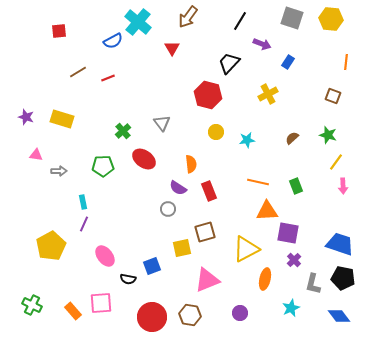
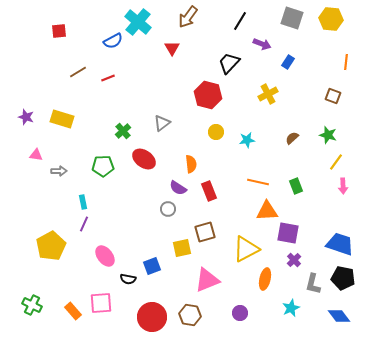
gray triangle at (162, 123): rotated 30 degrees clockwise
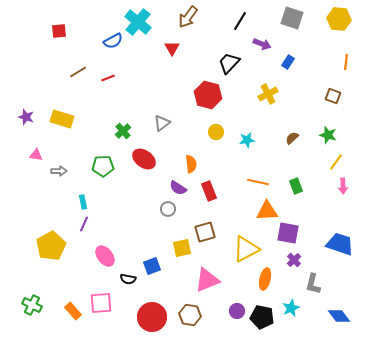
yellow hexagon at (331, 19): moved 8 px right
black pentagon at (343, 278): moved 81 px left, 39 px down
purple circle at (240, 313): moved 3 px left, 2 px up
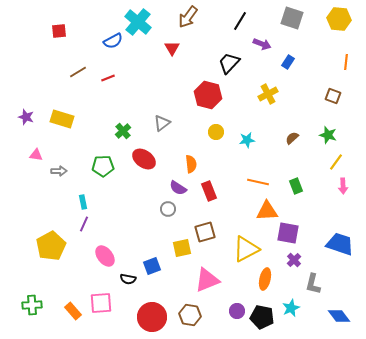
green cross at (32, 305): rotated 30 degrees counterclockwise
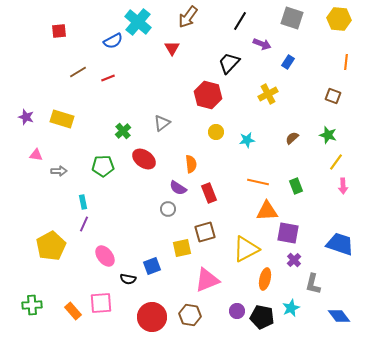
red rectangle at (209, 191): moved 2 px down
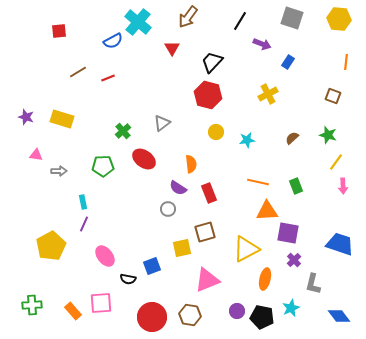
black trapezoid at (229, 63): moved 17 px left, 1 px up
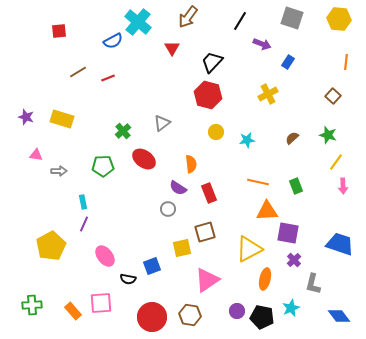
brown square at (333, 96): rotated 21 degrees clockwise
yellow triangle at (246, 249): moved 3 px right
pink triangle at (207, 280): rotated 12 degrees counterclockwise
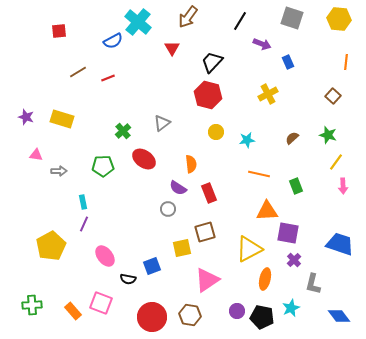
blue rectangle at (288, 62): rotated 56 degrees counterclockwise
orange line at (258, 182): moved 1 px right, 8 px up
pink square at (101, 303): rotated 25 degrees clockwise
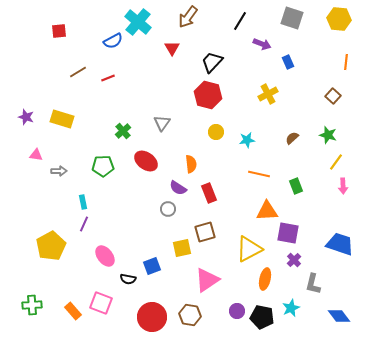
gray triangle at (162, 123): rotated 18 degrees counterclockwise
red ellipse at (144, 159): moved 2 px right, 2 px down
